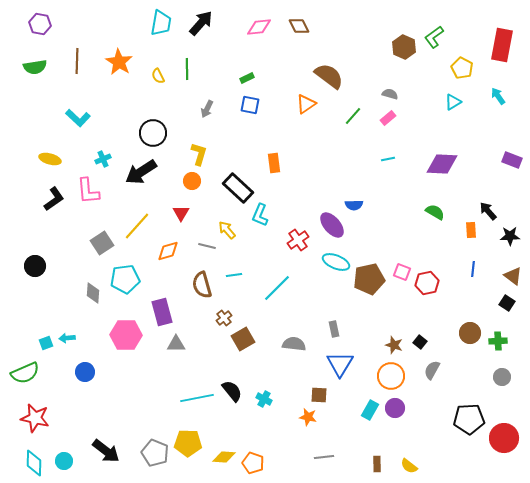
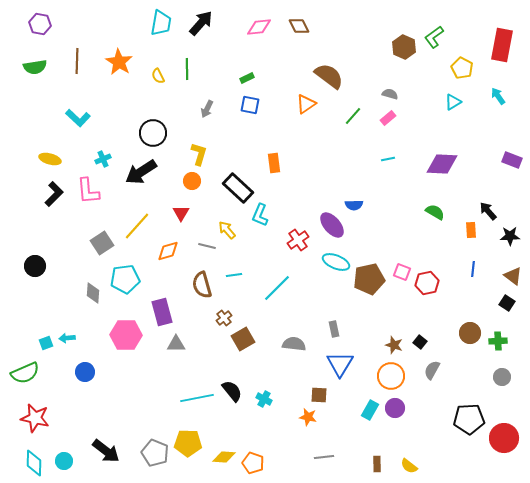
black L-shape at (54, 199): moved 5 px up; rotated 10 degrees counterclockwise
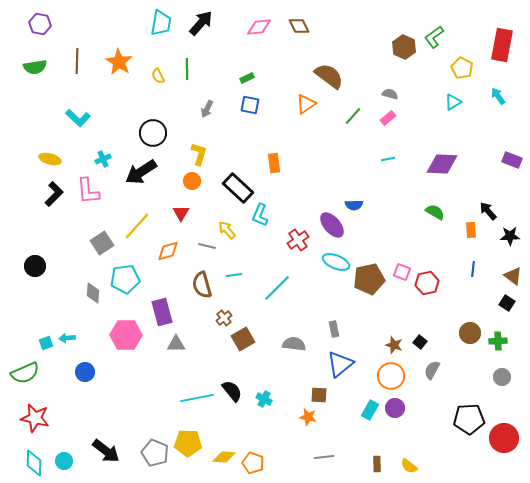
blue triangle at (340, 364): rotated 20 degrees clockwise
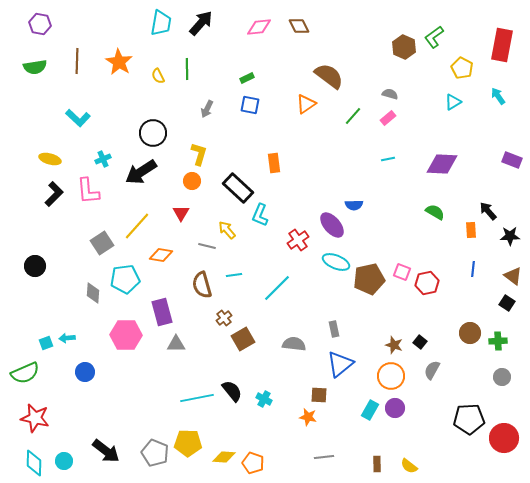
orange diamond at (168, 251): moved 7 px left, 4 px down; rotated 25 degrees clockwise
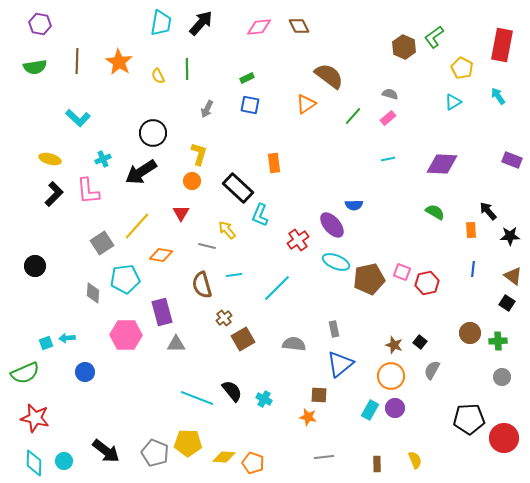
cyan line at (197, 398): rotated 32 degrees clockwise
yellow semicircle at (409, 466): moved 6 px right, 6 px up; rotated 150 degrees counterclockwise
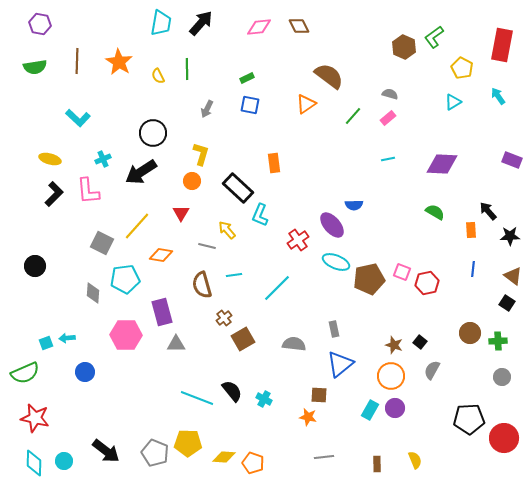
yellow L-shape at (199, 154): moved 2 px right
gray square at (102, 243): rotated 30 degrees counterclockwise
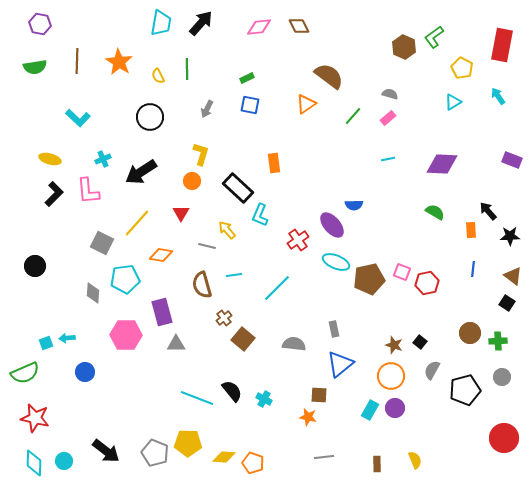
black circle at (153, 133): moved 3 px left, 16 px up
yellow line at (137, 226): moved 3 px up
brown square at (243, 339): rotated 20 degrees counterclockwise
black pentagon at (469, 419): moved 4 px left, 29 px up; rotated 12 degrees counterclockwise
